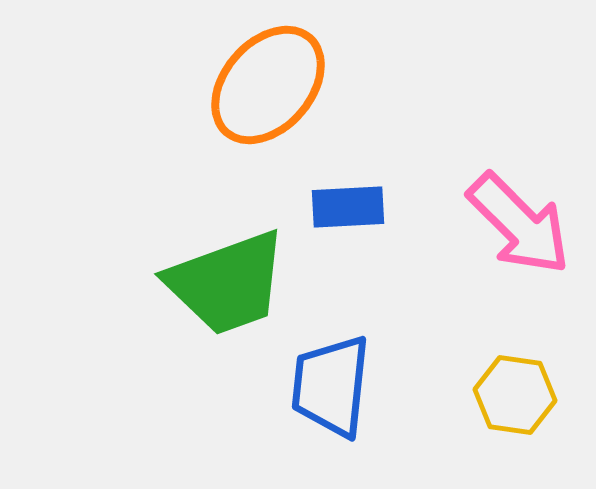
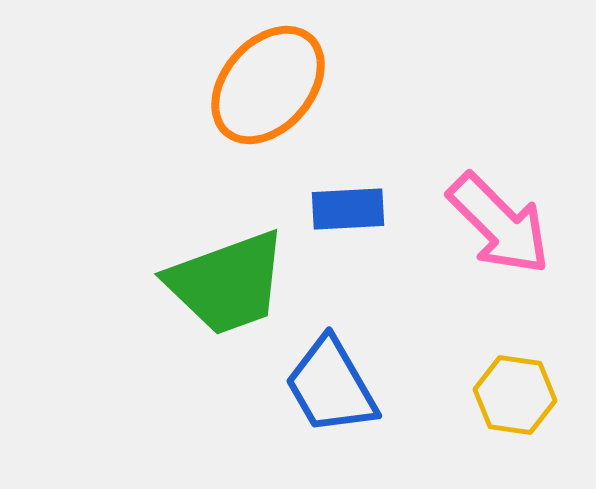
blue rectangle: moved 2 px down
pink arrow: moved 20 px left
blue trapezoid: rotated 36 degrees counterclockwise
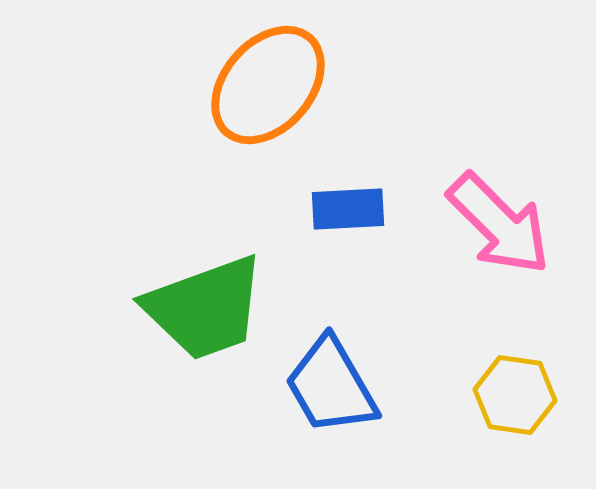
green trapezoid: moved 22 px left, 25 px down
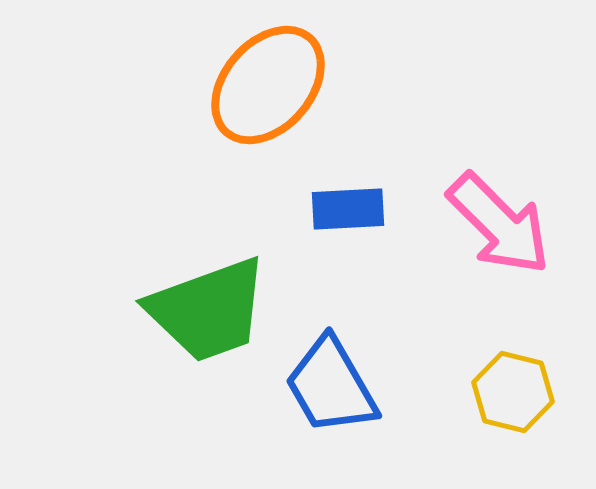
green trapezoid: moved 3 px right, 2 px down
yellow hexagon: moved 2 px left, 3 px up; rotated 6 degrees clockwise
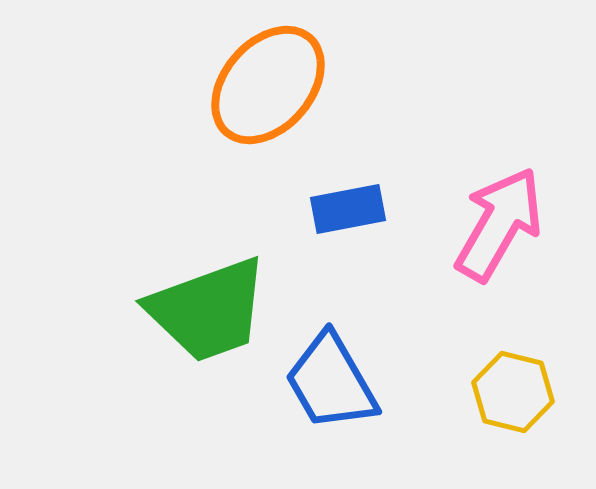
blue rectangle: rotated 8 degrees counterclockwise
pink arrow: rotated 105 degrees counterclockwise
blue trapezoid: moved 4 px up
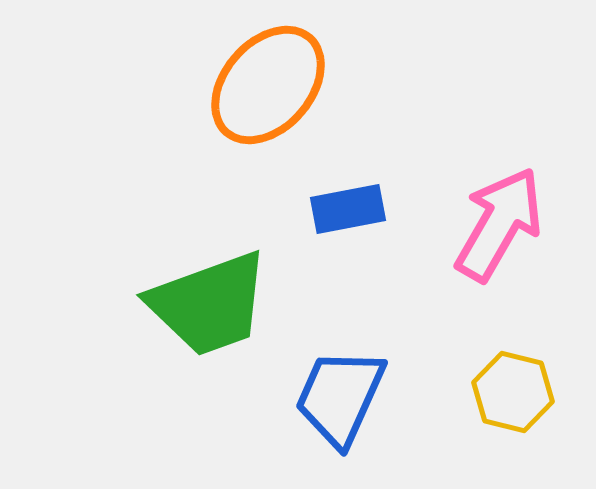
green trapezoid: moved 1 px right, 6 px up
blue trapezoid: moved 9 px right, 15 px down; rotated 54 degrees clockwise
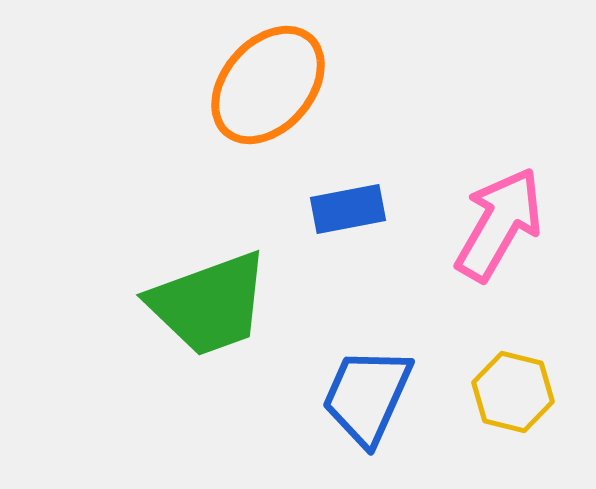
blue trapezoid: moved 27 px right, 1 px up
